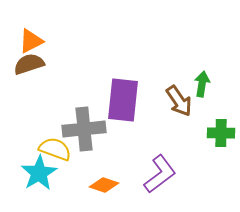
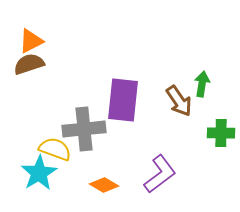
orange diamond: rotated 12 degrees clockwise
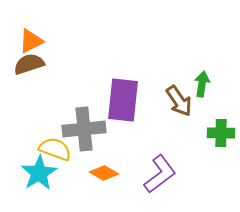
orange diamond: moved 12 px up
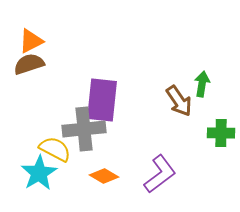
purple rectangle: moved 21 px left
yellow semicircle: rotated 8 degrees clockwise
orange diamond: moved 3 px down
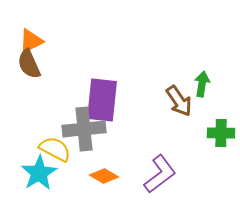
brown semicircle: rotated 96 degrees counterclockwise
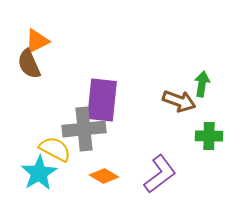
orange triangle: moved 6 px right
brown arrow: rotated 36 degrees counterclockwise
green cross: moved 12 px left, 3 px down
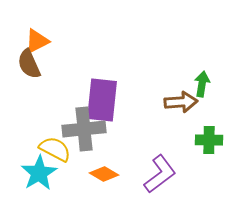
brown arrow: moved 2 px right, 1 px down; rotated 24 degrees counterclockwise
green cross: moved 4 px down
orange diamond: moved 2 px up
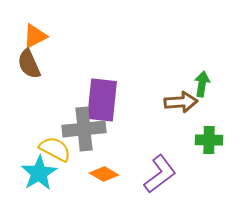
orange triangle: moved 2 px left, 5 px up
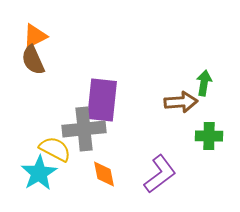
brown semicircle: moved 4 px right, 4 px up
green arrow: moved 2 px right, 1 px up
green cross: moved 4 px up
orange diamond: rotated 48 degrees clockwise
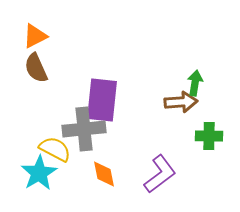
brown semicircle: moved 3 px right, 8 px down
green arrow: moved 9 px left
